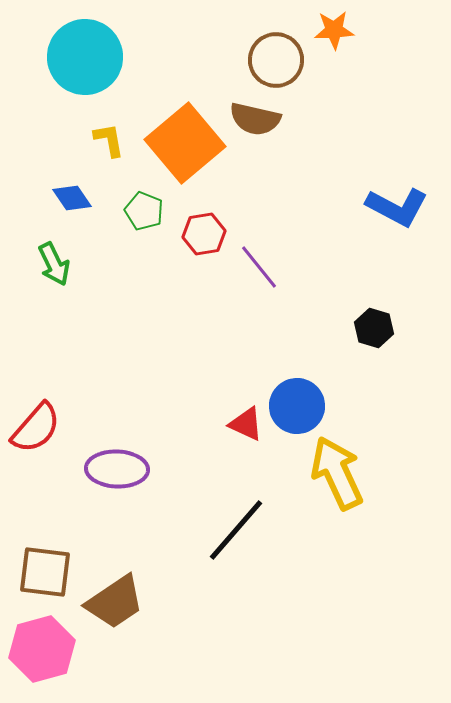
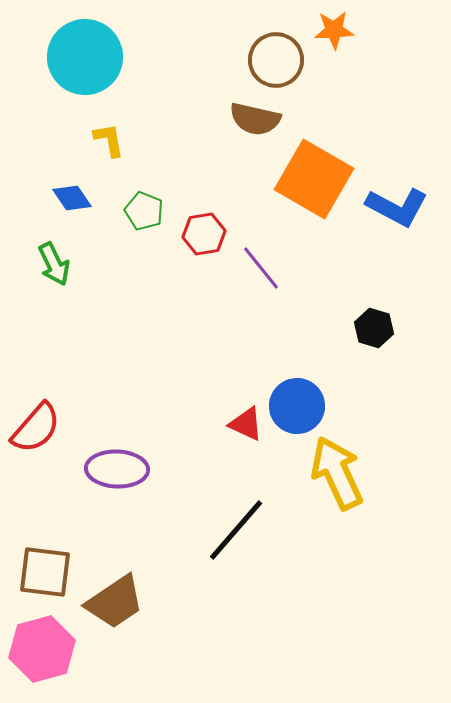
orange square: moved 129 px right, 36 px down; rotated 20 degrees counterclockwise
purple line: moved 2 px right, 1 px down
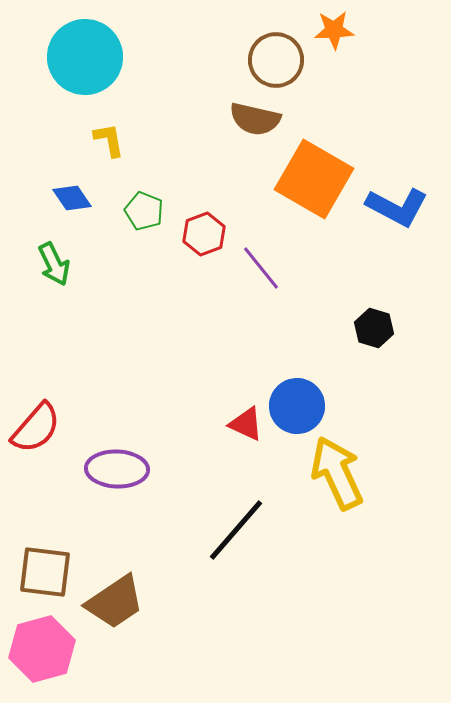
red hexagon: rotated 12 degrees counterclockwise
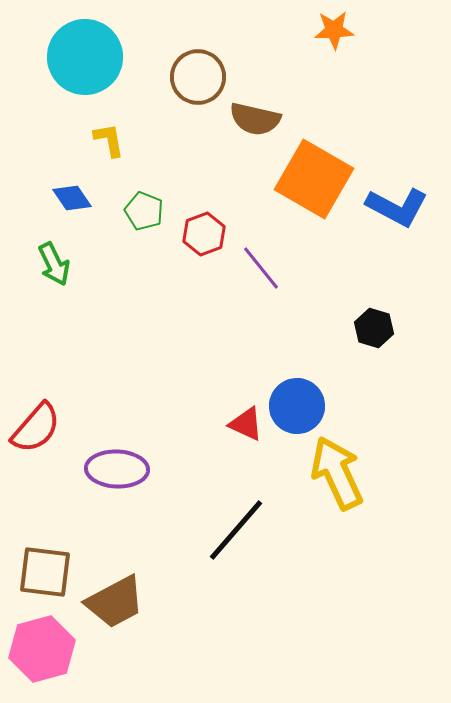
brown circle: moved 78 px left, 17 px down
brown trapezoid: rotated 6 degrees clockwise
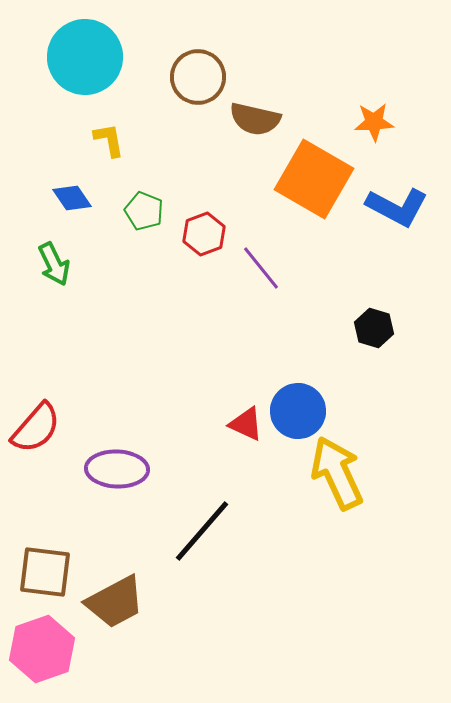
orange star: moved 40 px right, 92 px down
blue circle: moved 1 px right, 5 px down
black line: moved 34 px left, 1 px down
pink hexagon: rotated 4 degrees counterclockwise
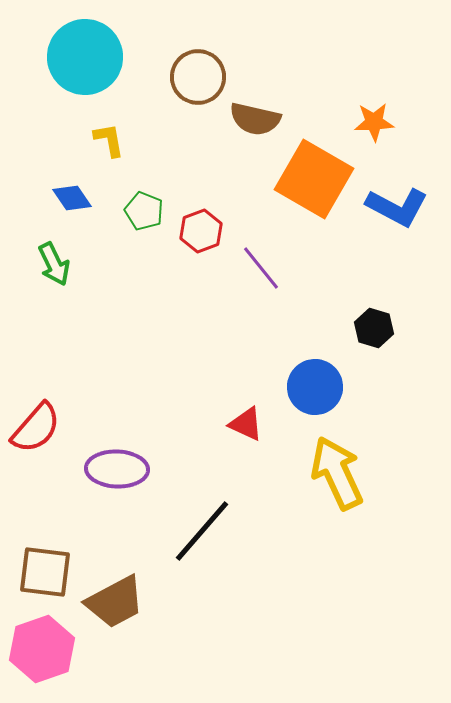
red hexagon: moved 3 px left, 3 px up
blue circle: moved 17 px right, 24 px up
